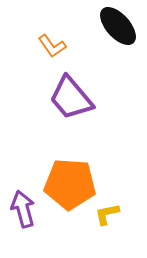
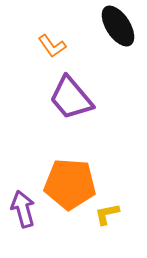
black ellipse: rotated 9 degrees clockwise
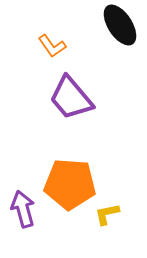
black ellipse: moved 2 px right, 1 px up
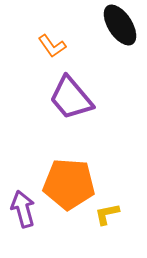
orange pentagon: moved 1 px left
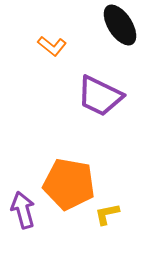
orange L-shape: rotated 16 degrees counterclockwise
purple trapezoid: moved 29 px right, 2 px up; rotated 24 degrees counterclockwise
orange pentagon: rotated 6 degrees clockwise
purple arrow: moved 1 px down
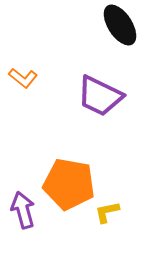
orange L-shape: moved 29 px left, 32 px down
yellow L-shape: moved 2 px up
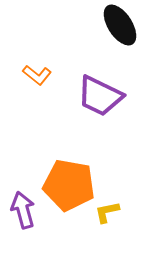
orange L-shape: moved 14 px right, 3 px up
orange pentagon: moved 1 px down
